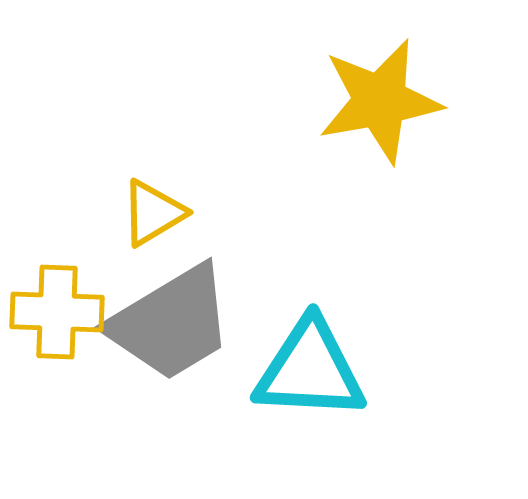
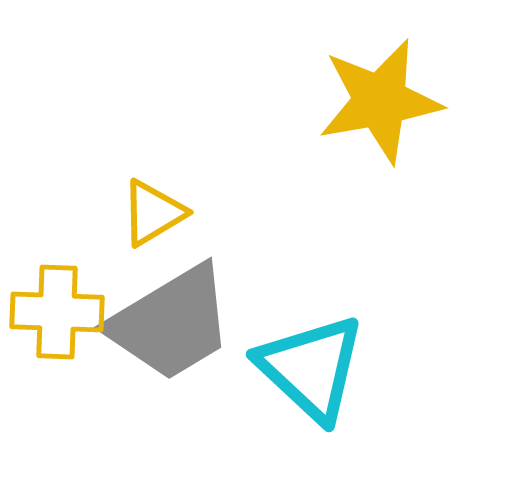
cyan triangle: moved 1 px right, 2 px up; rotated 40 degrees clockwise
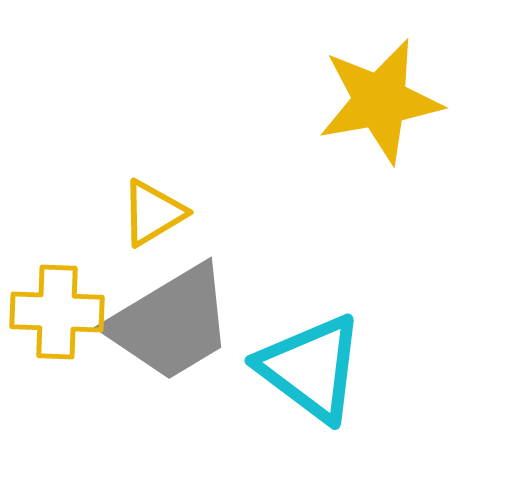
cyan triangle: rotated 6 degrees counterclockwise
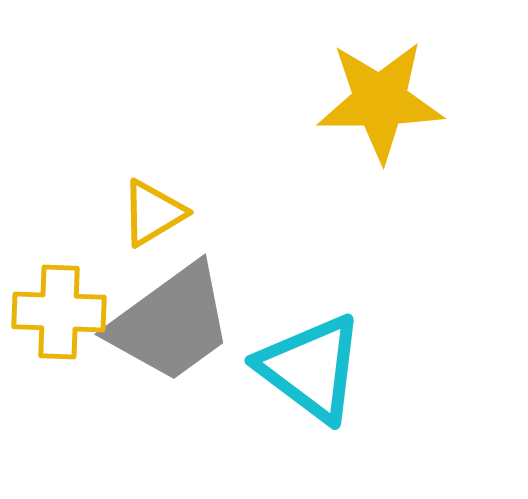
yellow star: rotated 9 degrees clockwise
yellow cross: moved 2 px right
gray trapezoid: rotated 5 degrees counterclockwise
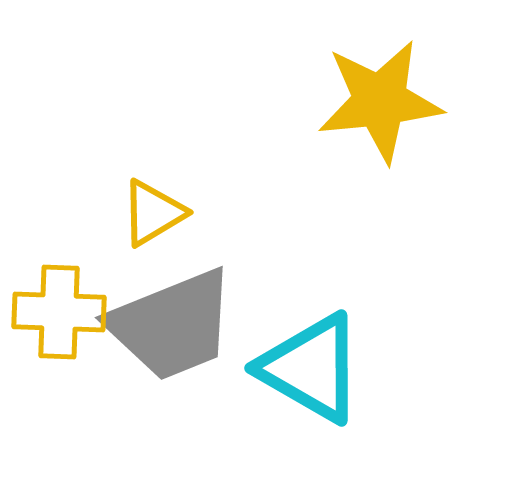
yellow star: rotated 5 degrees counterclockwise
gray trapezoid: moved 1 px right, 2 px down; rotated 14 degrees clockwise
cyan triangle: rotated 7 degrees counterclockwise
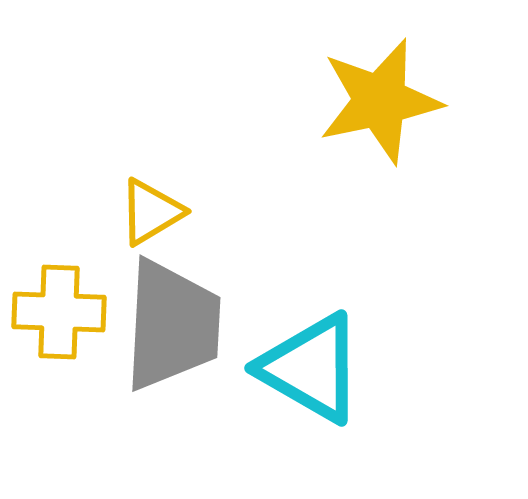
yellow star: rotated 6 degrees counterclockwise
yellow triangle: moved 2 px left, 1 px up
gray trapezoid: rotated 65 degrees counterclockwise
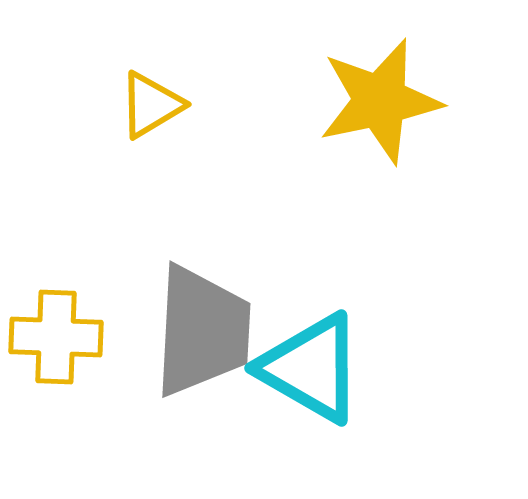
yellow triangle: moved 107 px up
yellow cross: moved 3 px left, 25 px down
gray trapezoid: moved 30 px right, 6 px down
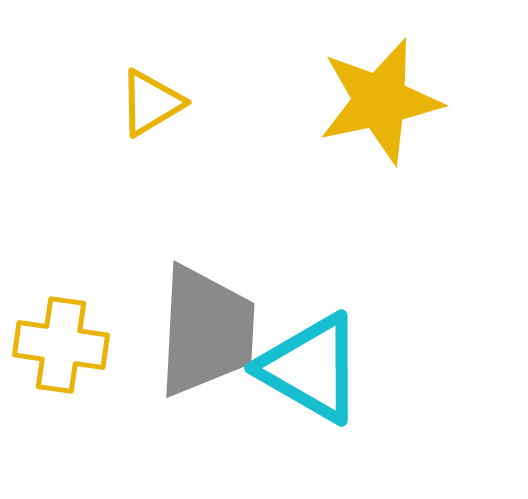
yellow triangle: moved 2 px up
gray trapezoid: moved 4 px right
yellow cross: moved 5 px right, 8 px down; rotated 6 degrees clockwise
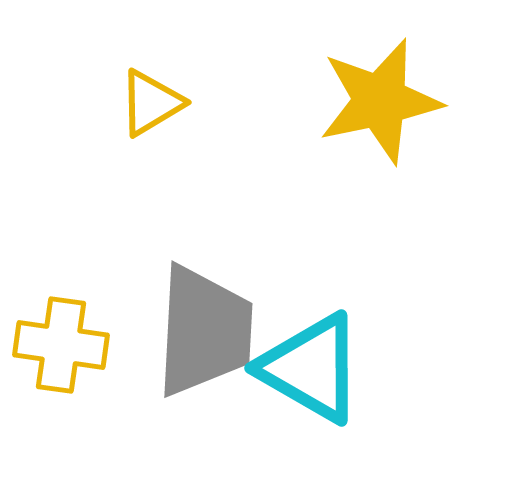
gray trapezoid: moved 2 px left
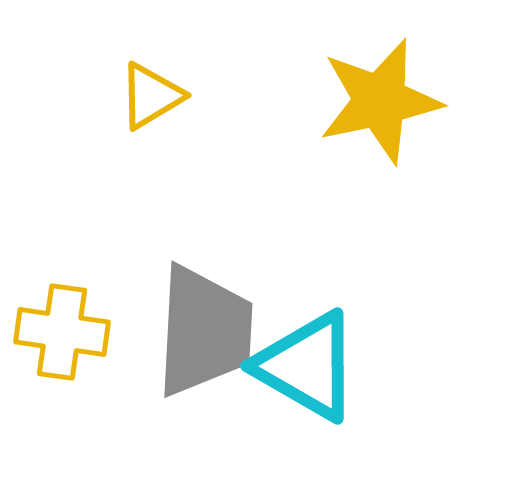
yellow triangle: moved 7 px up
yellow cross: moved 1 px right, 13 px up
cyan triangle: moved 4 px left, 2 px up
